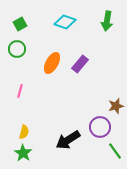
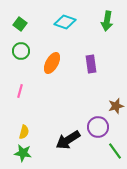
green square: rotated 24 degrees counterclockwise
green circle: moved 4 px right, 2 px down
purple rectangle: moved 11 px right; rotated 48 degrees counterclockwise
purple circle: moved 2 px left
green star: rotated 24 degrees counterclockwise
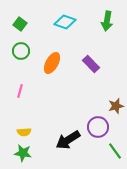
purple rectangle: rotated 36 degrees counterclockwise
yellow semicircle: rotated 72 degrees clockwise
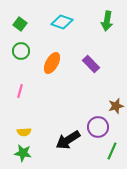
cyan diamond: moved 3 px left
green line: moved 3 px left; rotated 60 degrees clockwise
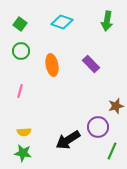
orange ellipse: moved 2 px down; rotated 40 degrees counterclockwise
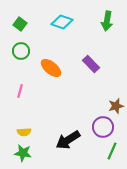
orange ellipse: moved 1 px left, 3 px down; rotated 40 degrees counterclockwise
purple circle: moved 5 px right
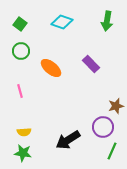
pink line: rotated 32 degrees counterclockwise
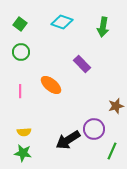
green arrow: moved 4 px left, 6 px down
green circle: moved 1 px down
purple rectangle: moved 9 px left
orange ellipse: moved 17 px down
pink line: rotated 16 degrees clockwise
purple circle: moved 9 px left, 2 px down
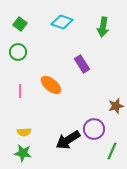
green circle: moved 3 px left
purple rectangle: rotated 12 degrees clockwise
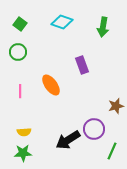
purple rectangle: moved 1 px down; rotated 12 degrees clockwise
orange ellipse: rotated 15 degrees clockwise
green star: rotated 12 degrees counterclockwise
